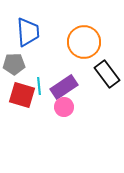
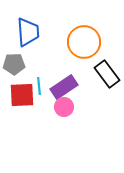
red square: rotated 20 degrees counterclockwise
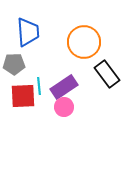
red square: moved 1 px right, 1 px down
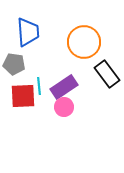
gray pentagon: rotated 10 degrees clockwise
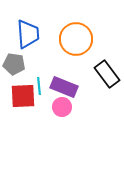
blue trapezoid: moved 2 px down
orange circle: moved 8 px left, 3 px up
purple rectangle: rotated 56 degrees clockwise
pink circle: moved 2 px left
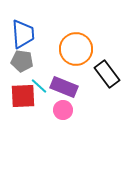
blue trapezoid: moved 5 px left
orange circle: moved 10 px down
gray pentagon: moved 8 px right, 3 px up
cyan line: rotated 42 degrees counterclockwise
pink circle: moved 1 px right, 3 px down
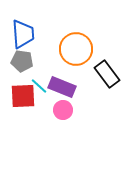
purple rectangle: moved 2 px left
